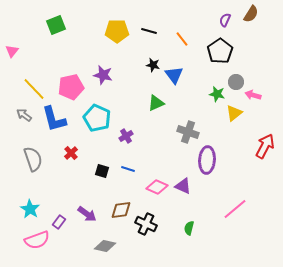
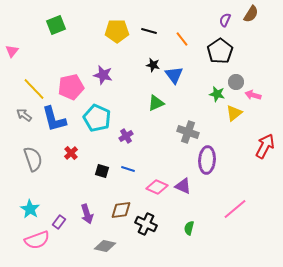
purple arrow: rotated 36 degrees clockwise
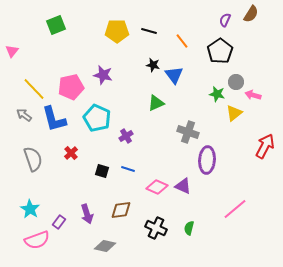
orange line: moved 2 px down
black cross: moved 10 px right, 4 px down
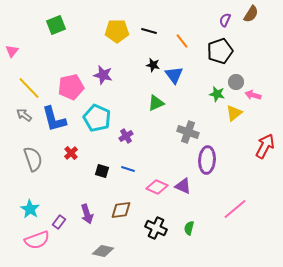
black pentagon: rotated 15 degrees clockwise
yellow line: moved 5 px left, 1 px up
gray diamond: moved 2 px left, 5 px down
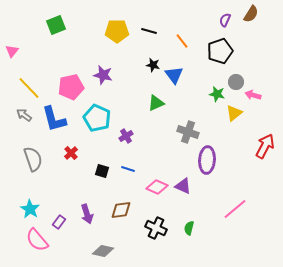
pink semicircle: rotated 70 degrees clockwise
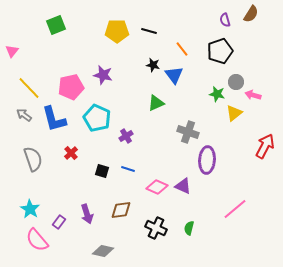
purple semicircle: rotated 40 degrees counterclockwise
orange line: moved 8 px down
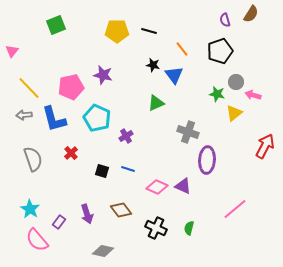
gray arrow: rotated 42 degrees counterclockwise
brown diamond: rotated 60 degrees clockwise
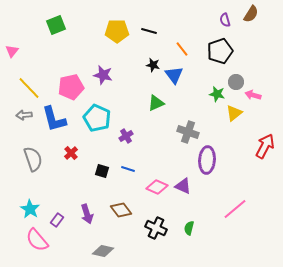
purple rectangle: moved 2 px left, 2 px up
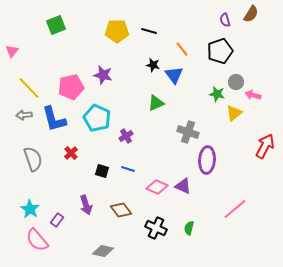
purple arrow: moved 1 px left, 9 px up
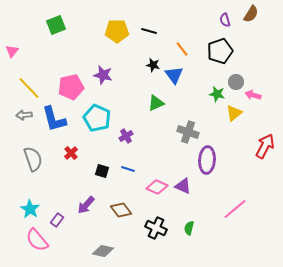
purple arrow: rotated 60 degrees clockwise
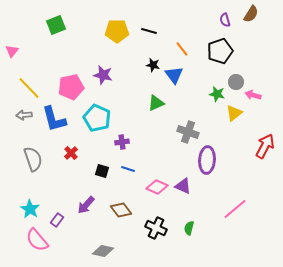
purple cross: moved 4 px left, 6 px down; rotated 24 degrees clockwise
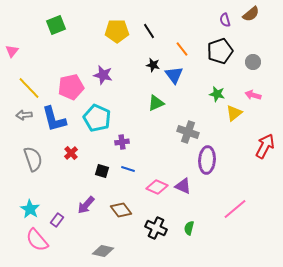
brown semicircle: rotated 18 degrees clockwise
black line: rotated 42 degrees clockwise
gray circle: moved 17 px right, 20 px up
